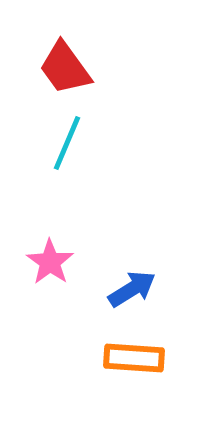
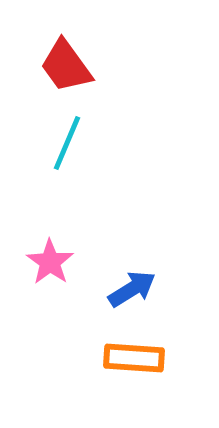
red trapezoid: moved 1 px right, 2 px up
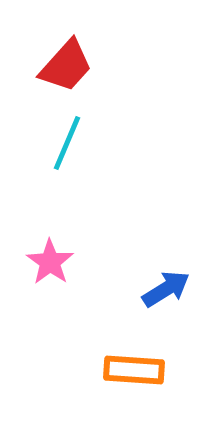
red trapezoid: rotated 102 degrees counterclockwise
blue arrow: moved 34 px right
orange rectangle: moved 12 px down
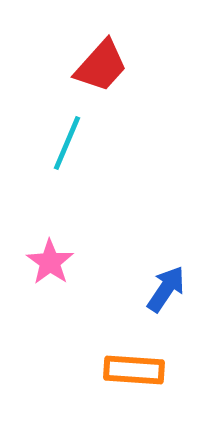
red trapezoid: moved 35 px right
blue arrow: rotated 24 degrees counterclockwise
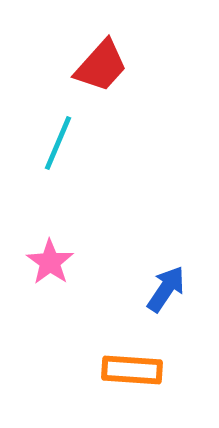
cyan line: moved 9 px left
orange rectangle: moved 2 px left
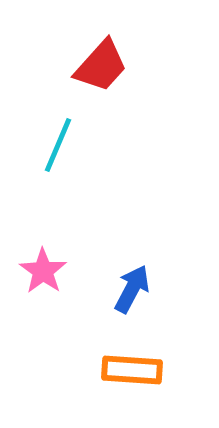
cyan line: moved 2 px down
pink star: moved 7 px left, 9 px down
blue arrow: moved 34 px left; rotated 6 degrees counterclockwise
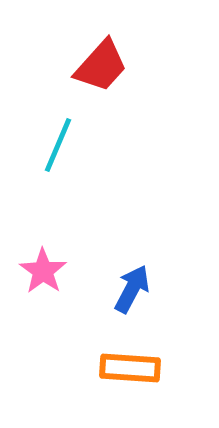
orange rectangle: moved 2 px left, 2 px up
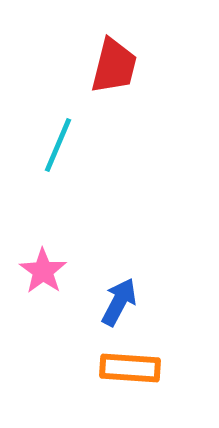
red trapezoid: moved 13 px right; rotated 28 degrees counterclockwise
blue arrow: moved 13 px left, 13 px down
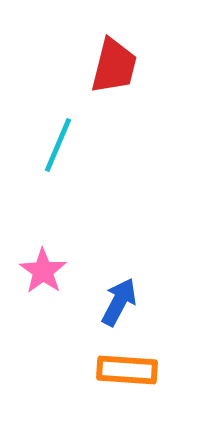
orange rectangle: moved 3 px left, 2 px down
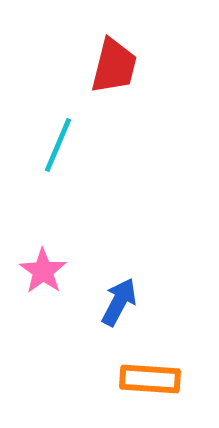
orange rectangle: moved 23 px right, 9 px down
